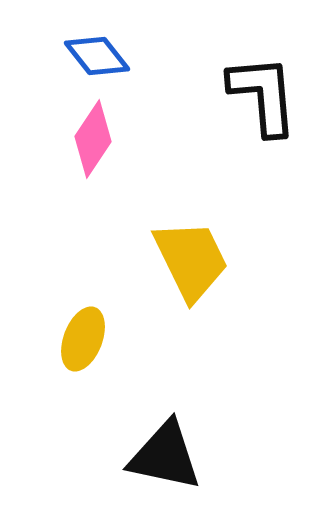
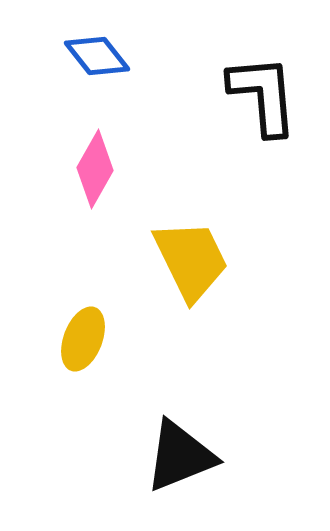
pink diamond: moved 2 px right, 30 px down; rotated 4 degrees counterclockwise
black triangle: moved 15 px right; rotated 34 degrees counterclockwise
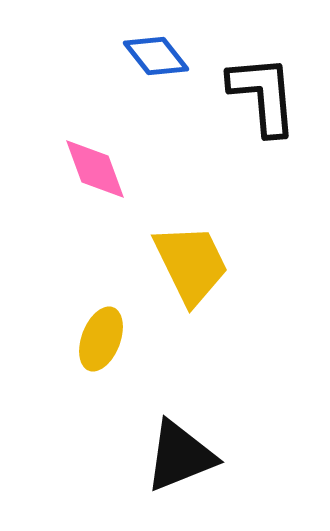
blue diamond: moved 59 px right
pink diamond: rotated 50 degrees counterclockwise
yellow trapezoid: moved 4 px down
yellow ellipse: moved 18 px right
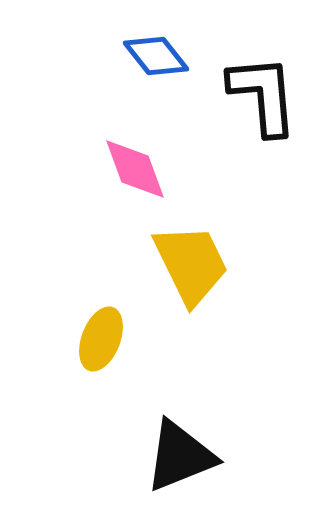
pink diamond: moved 40 px right
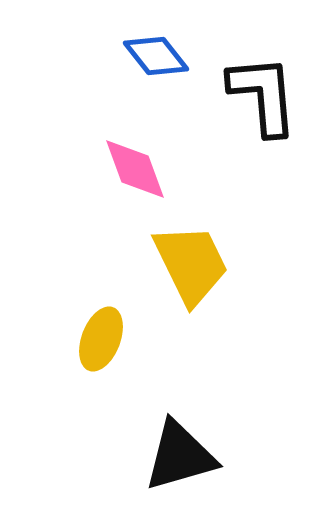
black triangle: rotated 6 degrees clockwise
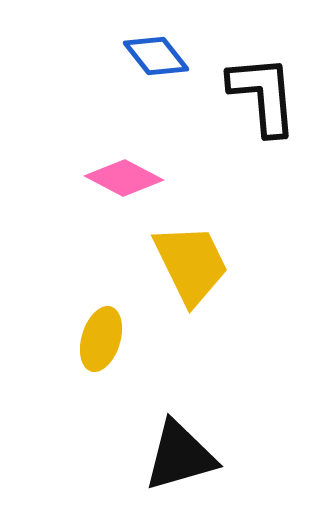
pink diamond: moved 11 px left, 9 px down; rotated 42 degrees counterclockwise
yellow ellipse: rotated 4 degrees counterclockwise
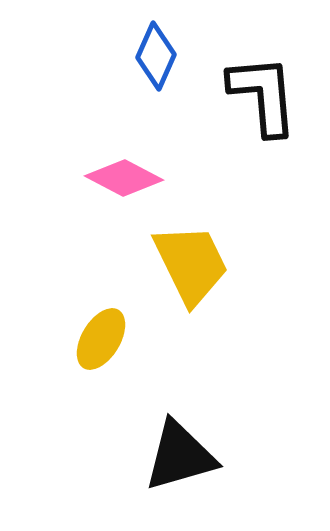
blue diamond: rotated 62 degrees clockwise
yellow ellipse: rotated 14 degrees clockwise
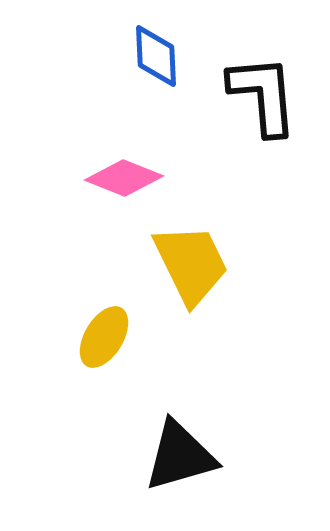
blue diamond: rotated 26 degrees counterclockwise
pink diamond: rotated 6 degrees counterclockwise
yellow ellipse: moved 3 px right, 2 px up
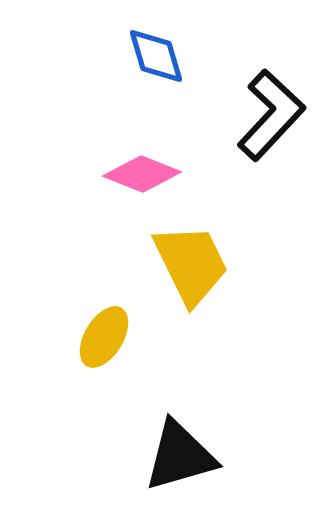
blue diamond: rotated 14 degrees counterclockwise
black L-shape: moved 8 px right, 20 px down; rotated 48 degrees clockwise
pink diamond: moved 18 px right, 4 px up
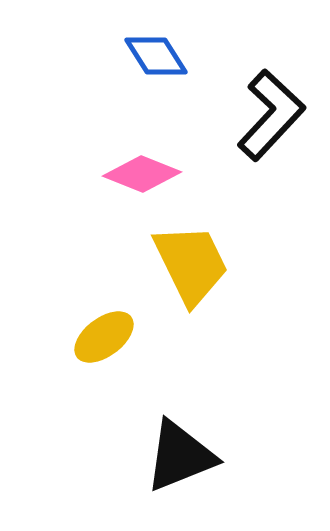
blue diamond: rotated 16 degrees counterclockwise
yellow ellipse: rotated 22 degrees clockwise
black triangle: rotated 6 degrees counterclockwise
